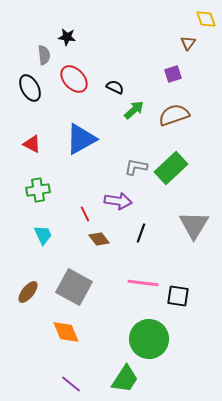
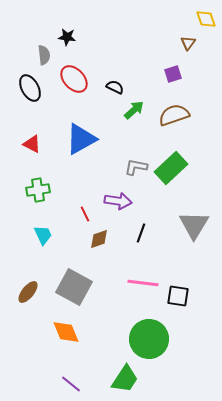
brown diamond: rotated 70 degrees counterclockwise
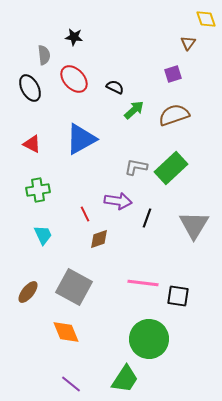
black star: moved 7 px right
black line: moved 6 px right, 15 px up
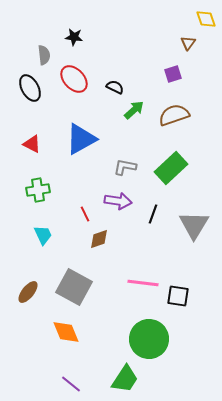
gray L-shape: moved 11 px left
black line: moved 6 px right, 4 px up
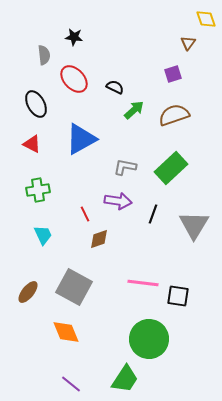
black ellipse: moved 6 px right, 16 px down
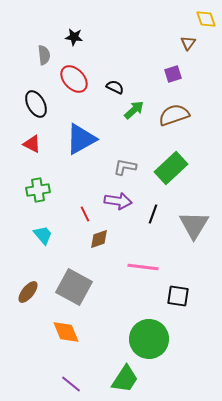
cyan trapezoid: rotated 15 degrees counterclockwise
pink line: moved 16 px up
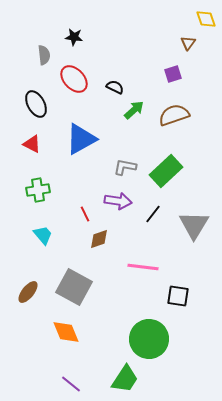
green rectangle: moved 5 px left, 3 px down
black line: rotated 18 degrees clockwise
